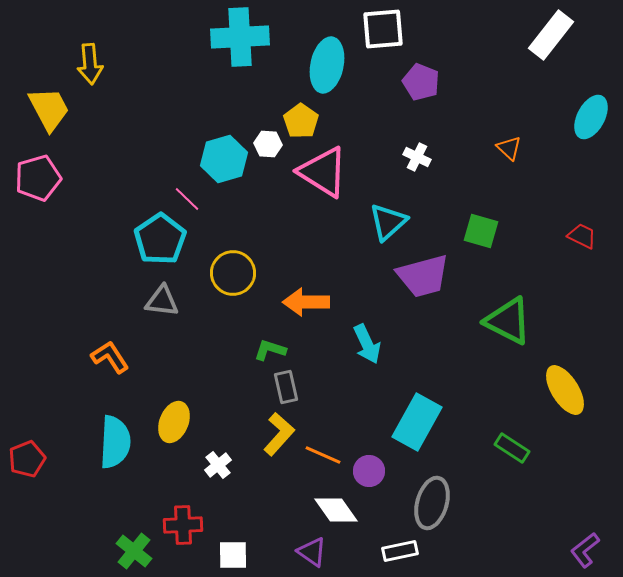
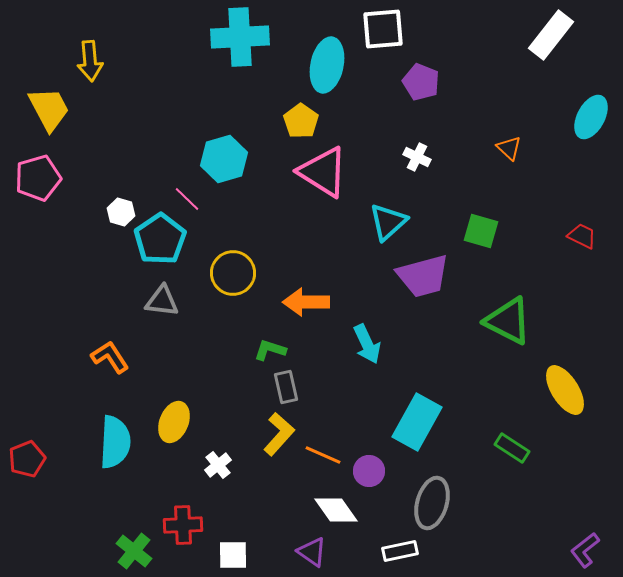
yellow arrow at (90, 64): moved 3 px up
white hexagon at (268, 144): moved 147 px left, 68 px down; rotated 12 degrees clockwise
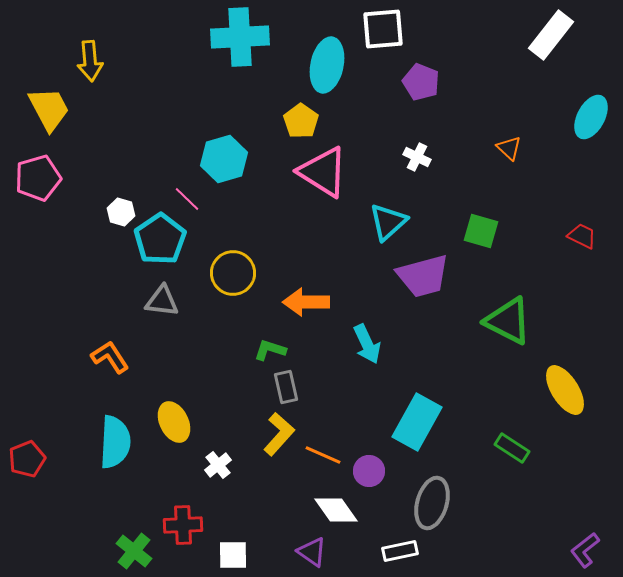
yellow ellipse at (174, 422): rotated 48 degrees counterclockwise
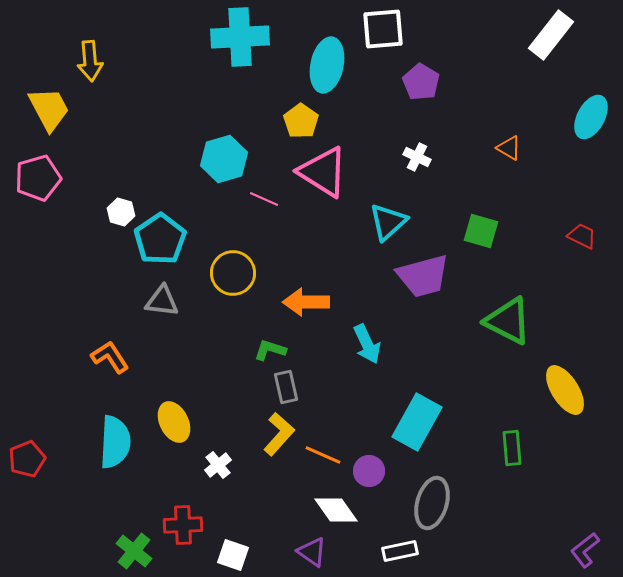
purple pentagon at (421, 82): rotated 9 degrees clockwise
orange triangle at (509, 148): rotated 12 degrees counterclockwise
pink line at (187, 199): moved 77 px right; rotated 20 degrees counterclockwise
green rectangle at (512, 448): rotated 52 degrees clockwise
white square at (233, 555): rotated 20 degrees clockwise
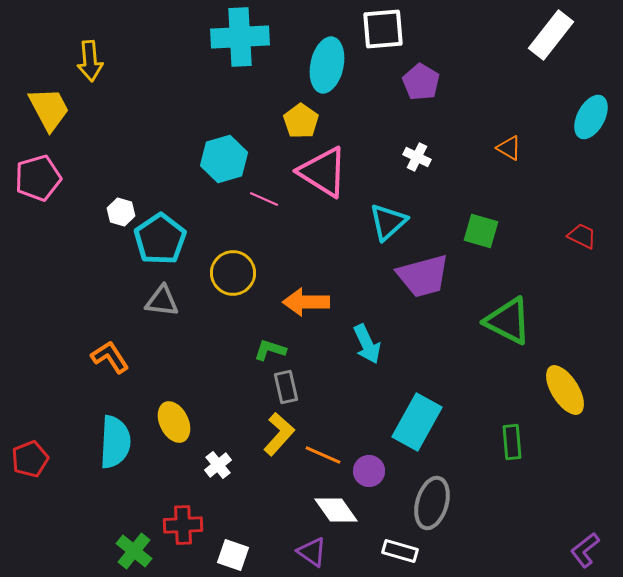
green rectangle at (512, 448): moved 6 px up
red pentagon at (27, 459): moved 3 px right
white rectangle at (400, 551): rotated 28 degrees clockwise
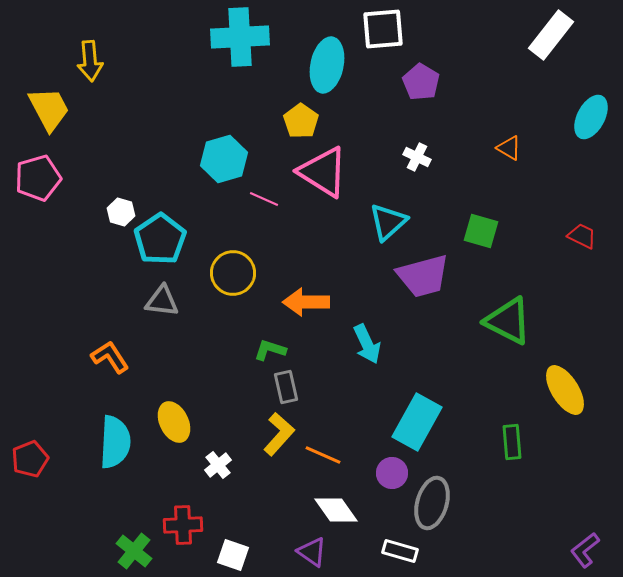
purple circle at (369, 471): moved 23 px right, 2 px down
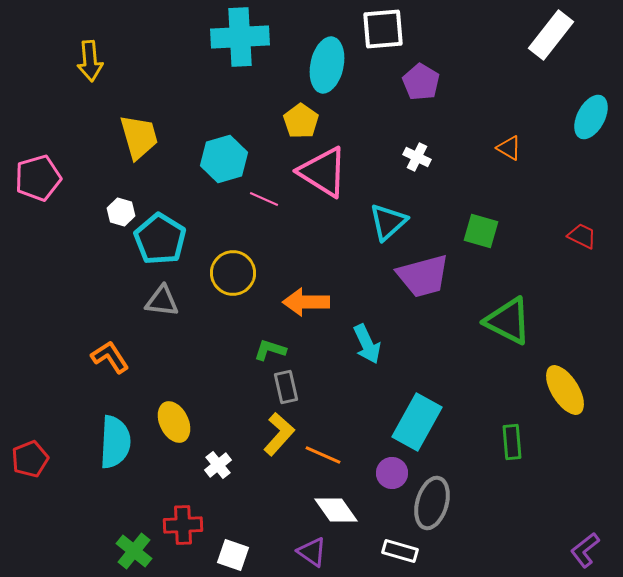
yellow trapezoid at (49, 109): moved 90 px right, 28 px down; rotated 12 degrees clockwise
cyan pentagon at (160, 239): rotated 6 degrees counterclockwise
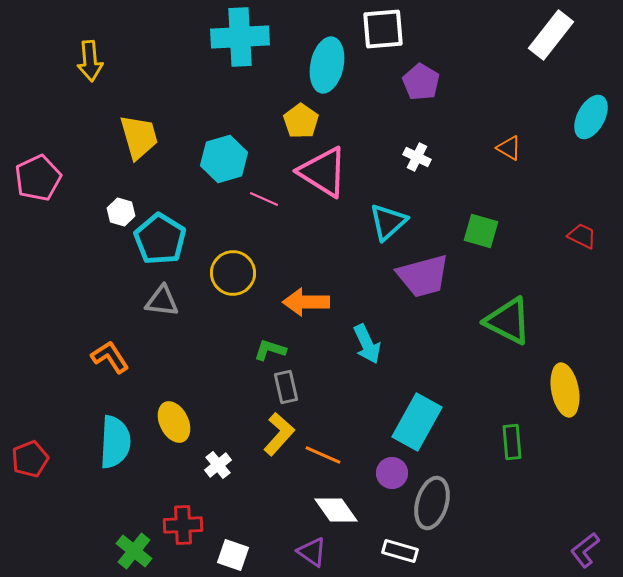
pink pentagon at (38, 178): rotated 9 degrees counterclockwise
yellow ellipse at (565, 390): rotated 21 degrees clockwise
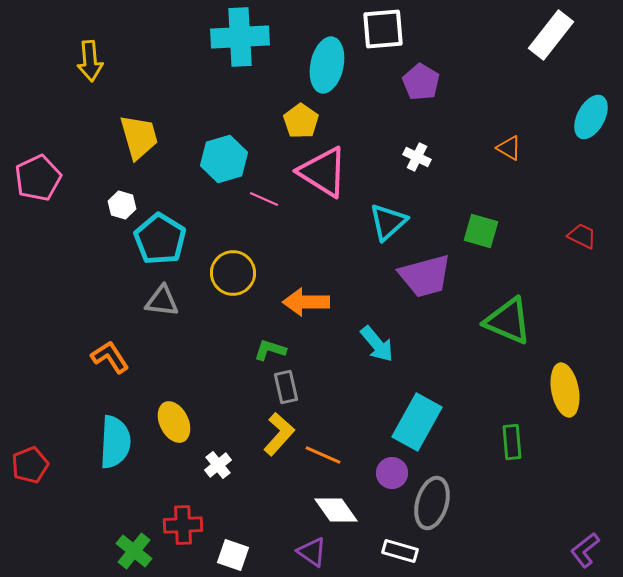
white hexagon at (121, 212): moved 1 px right, 7 px up
purple trapezoid at (423, 276): moved 2 px right
green triangle at (508, 321): rotated 4 degrees counterclockwise
cyan arrow at (367, 344): moved 10 px right; rotated 15 degrees counterclockwise
red pentagon at (30, 459): moved 6 px down
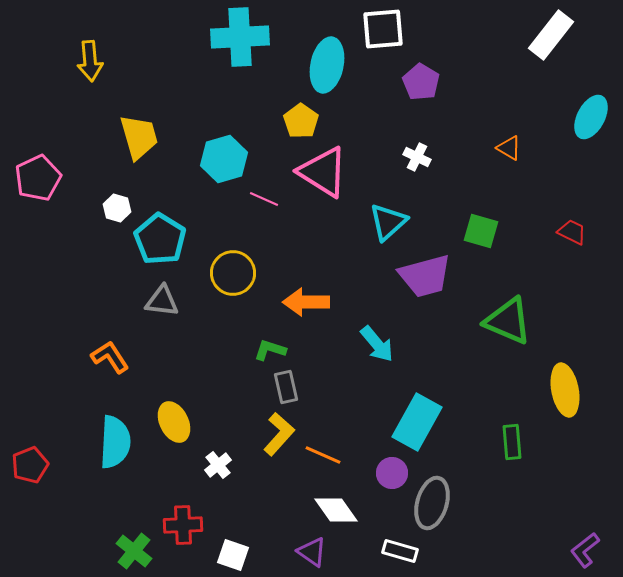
white hexagon at (122, 205): moved 5 px left, 3 px down
red trapezoid at (582, 236): moved 10 px left, 4 px up
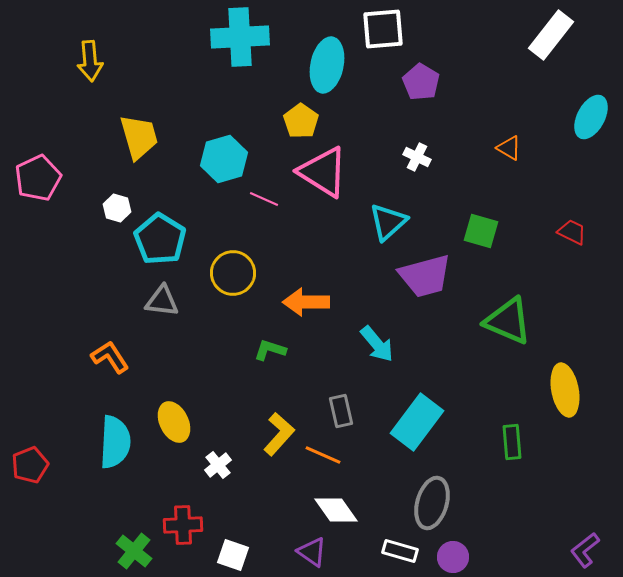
gray rectangle at (286, 387): moved 55 px right, 24 px down
cyan rectangle at (417, 422): rotated 8 degrees clockwise
purple circle at (392, 473): moved 61 px right, 84 px down
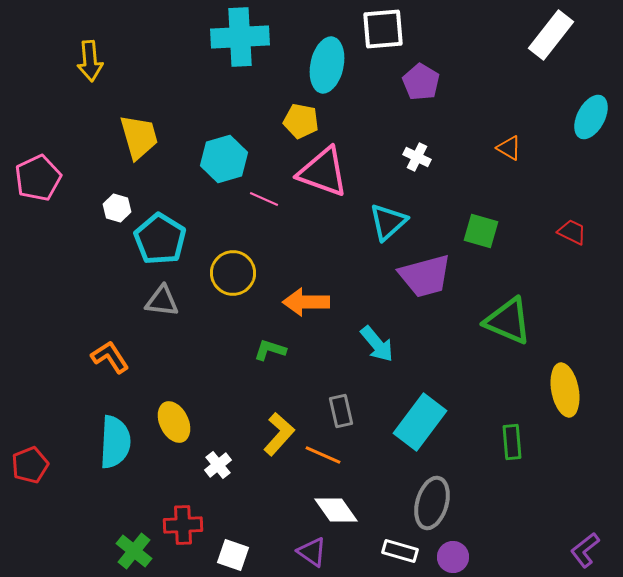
yellow pentagon at (301, 121): rotated 24 degrees counterclockwise
pink triangle at (323, 172): rotated 12 degrees counterclockwise
cyan rectangle at (417, 422): moved 3 px right
